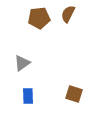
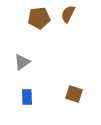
gray triangle: moved 1 px up
blue rectangle: moved 1 px left, 1 px down
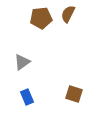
brown pentagon: moved 2 px right
blue rectangle: rotated 21 degrees counterclockwise
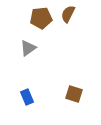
gray triangle: moved 6 px right, 14 px up
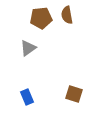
brown semicircle: moved 1 px left, 1 px down; rotated 36 degrees counterclockwise
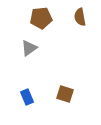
brown semicircle: moved 13 px right, 2 px down
gray triangle: moved 1 px right
brown square: moved 9 px left
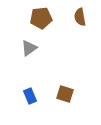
blue rectangle: moved 3 px right, 1 px up
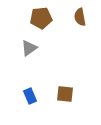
brown square: rotated 12 degrees counterclockwise
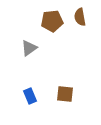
brown pentagon: moved 11 px right, 3 px down
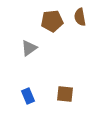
blue rectangle: moved 2 px left
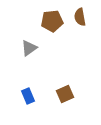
brown square: rotated 30 degrees counterclockwise
